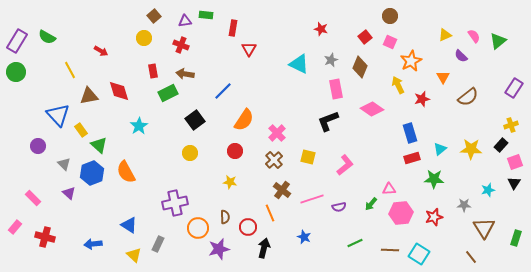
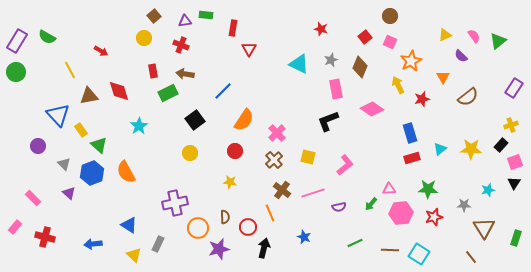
green star at (434, 179): moved 6 px left, 10 px down
pink line at (312, 199): moved 1 px right, 6 px up
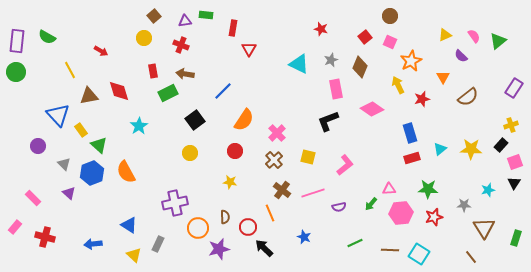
purple rectangle at (17, 41): rotated 25 degrees counterclockwise
black arrow at (264, 248): rotated 60 degrees counterclockwise
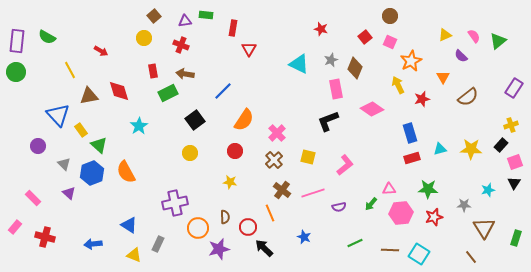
brown diamond at (360, 67): moved 5 px left, 1 px down
cyan triangle at (440, 149): rotated 24 degrees clockwise
yellow triangle at (134, 255): rotated 21 degrees counterclockwise
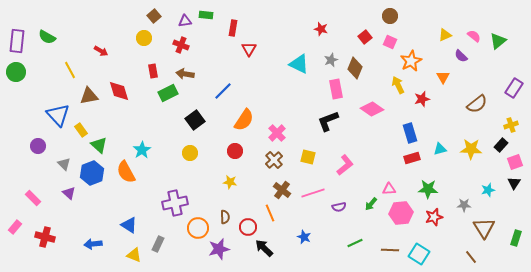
pink semicircle at (474, 36): rotated 16 degrees counterclockwise
brown semicircle at (468, 97): moved 9 px right, 7 px down
cyan star at (139, 126): moved 3 px right, 24 px down
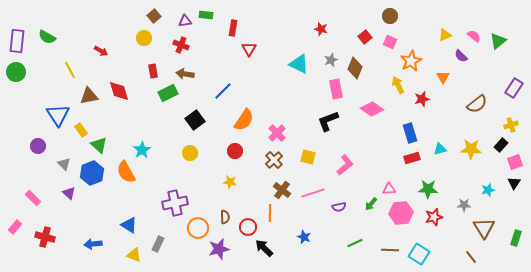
blue triangle at (58, 115): rotated 10 degrees clockwise
orange line at (270, 213): rotated 24 degrees clockwise
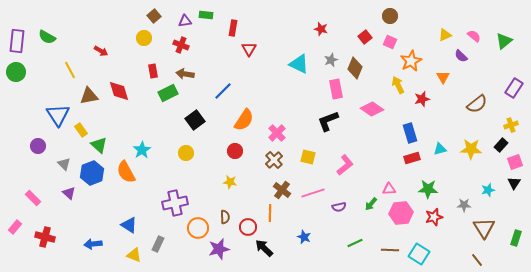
green triangle at (498, 41): moved 6 px right
yellow circle at (190, 153): moved 4 px left
brown line at (471, 257): moved 6 px right, 3 px down
